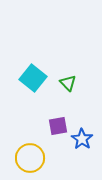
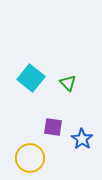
cyan square: moved 2 px left
purple square: moved 5 px left, 1 px down; rotated 18 degrees clockwise
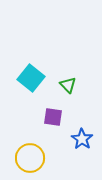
green triangle: moved 2 px down
purple square: moved 10 px up
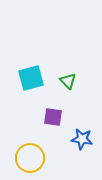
cyan square: rotated 36 degrees clockwise
green triangle: moved 4 px up
blue star: rotated 25 degrees counterclockwise
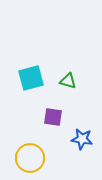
green triangle: rotated 30 degrees counterclockwise
